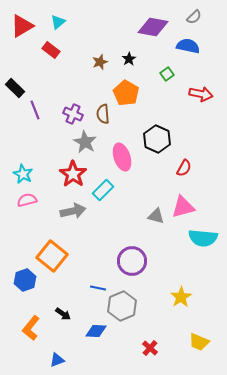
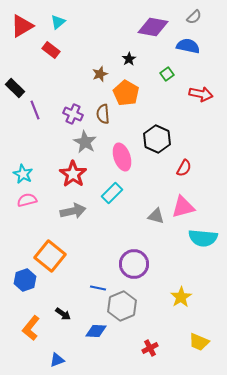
brown star: moved 12 px down
cyan rectangle: moved 9 px right, 3 px down
orange square: moved 2 px left
purple circle: moved 2 px right, 3 px down
red cross: rotated 21 degrees clockwise
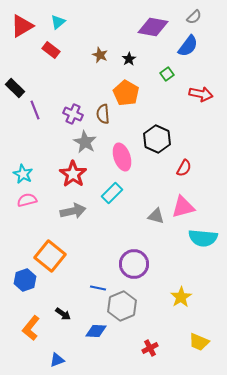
blue semicircle: rotated 115 degrees clockwise
brown star: moved 19 px up; rotated 28 degrees counterclockwise
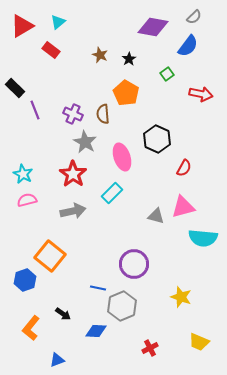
yellow star: rotated 20 degrees counterclockwise
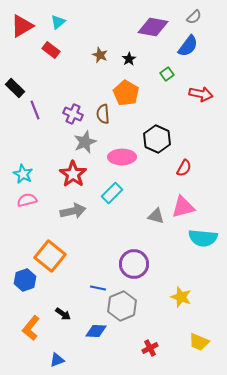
gray star: rotated 20 degrees clockwise
pink ellipse: rotated 72 degrees counterclockwise
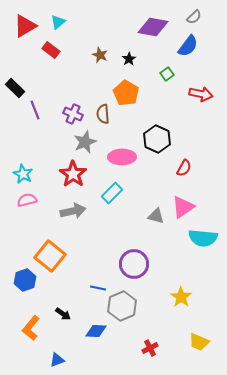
red triangle: moved 3 px right
pink triangle: rotated 20 degrees counterclockwise
yellow star: rotated 15 degrees clockwise
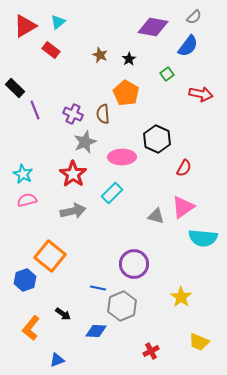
red cross: moved 1 px right, 3 px down
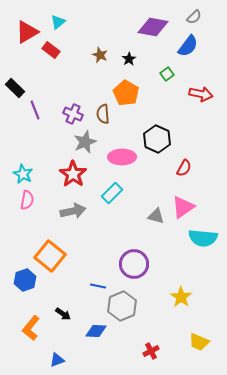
red triangle: moved 2 px right, 6 px down
pink semicircle: rotated 114 degrees clockwise
blue line: moved 2 px up
